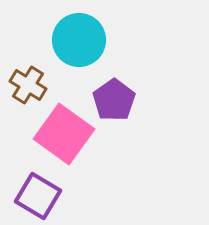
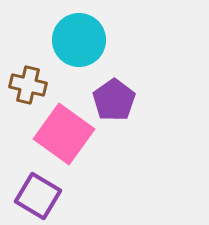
brown cross: rotated 18 degrees counterclockwise
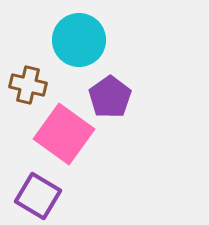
purple pentagon: moved 4 px left, 3 px up
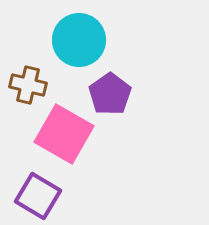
purple pentagon: moved 3 px up
pink square: rotated 6 degrees counterclockwise
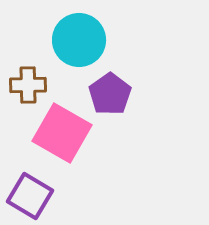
brown cross: rotated 15 degrees counterclockwise
pink square: moved 2 px left, 1 px up
purple square: moved 8 px left
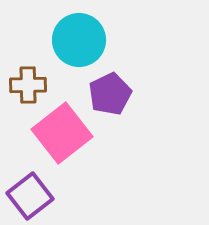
purple pentagon: rotated 9 degrees clockwise
pink square: rotated 22 degrees clockwise
purple square: rotated 21 degrees clockwise
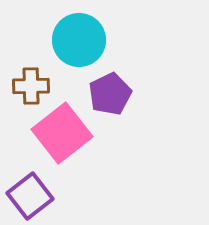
brown cross: moved 3 px right, 1 px down
